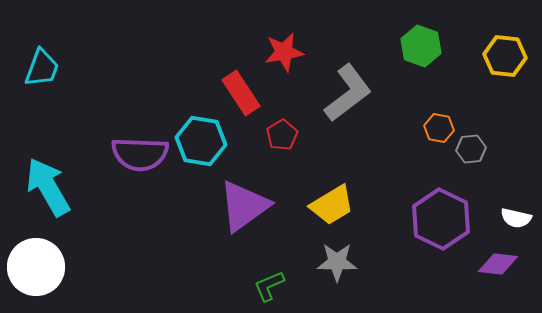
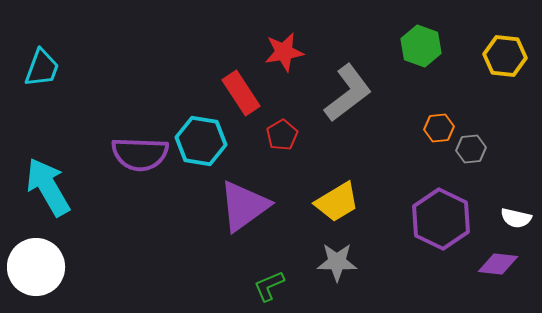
orange hexagon: rotated 16 degrees counterclockwise
yellow trapezoid: moved 5 px right, 3 px up
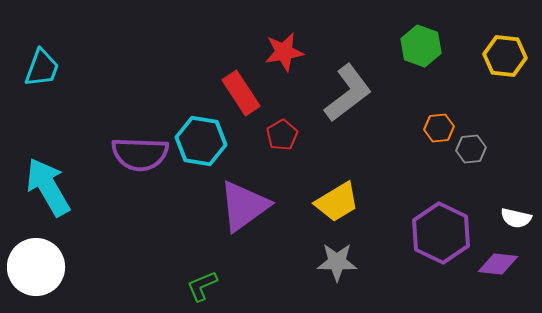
purple hexagon: moved 14 px down
green L-shape: moved 67 px left
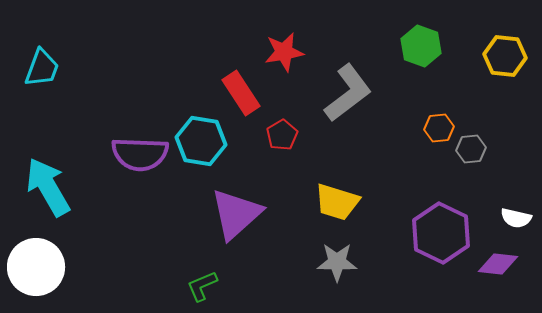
yellow trapezoid: rotated 48 degrees clockwise
purple triangle: moved 8 px left, 8 px down; rotated 6 degrees counterclockwise
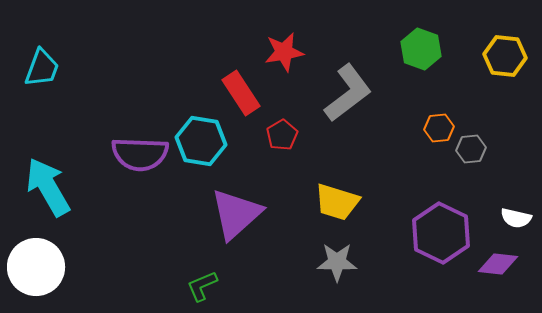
green hexagon: moved 3 px down
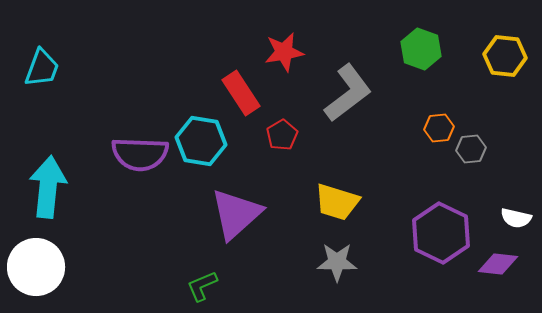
cyan arrow: rotated 36 degrees clockwise
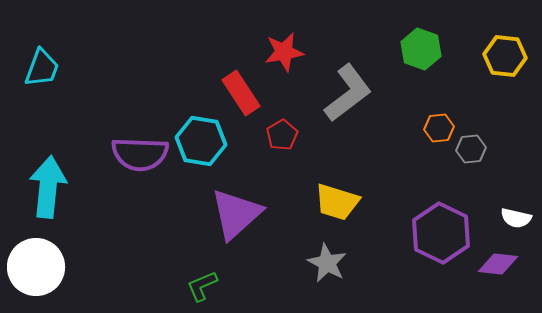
gray star: moved 10 px left, 1 px down; rotated 27 degrees clockwise
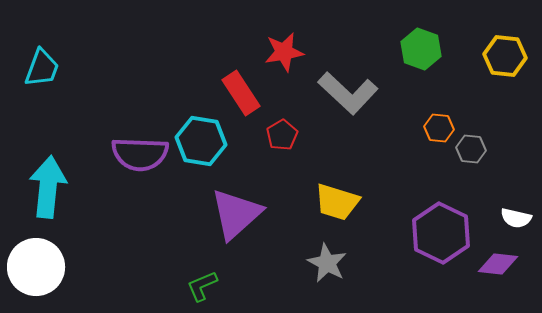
gray L-shape: rotated 80 degrees clockwise
orange hexagon: rotated 12 degrees clockwise
gray hexagon: rotated 12 degrees clockwise
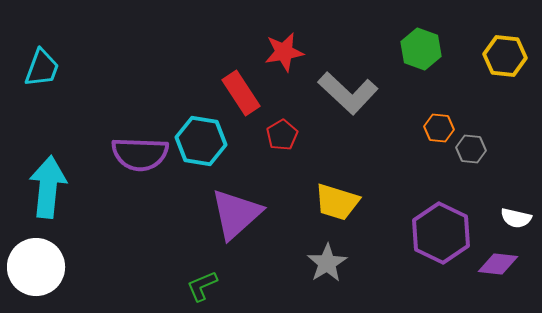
gray star: rotated 12 degrees clockwise
